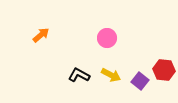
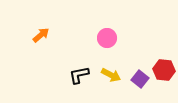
black L-shape: rotated 40 degrees counterclockwise
purple square: moved 2 px up
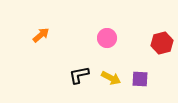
red hexagon: moved 2 px left, 27 px up; rotated 20 degrees counterclockwise
yellow arrow: moved 3 px down
purple square: rotated 36 degrees counterclockwise
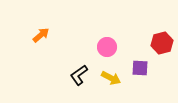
pink circle: moved 9 px down
black L-shape: rotated 25 degrees counterclockwise
purple square: moved 11 px up
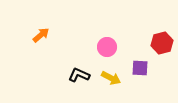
black L-shape: rotated 60 degrees clockwise
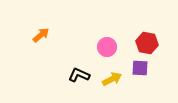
red hexagon: moved 15 px left; rotated 25 degrees clockwise
yellow arrow: moved 1 px right, 1 px down; rotated 54 degrees counterclockwise
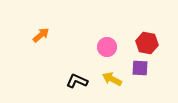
black L-shape: moved 2 px left, 6 px down
yellow arrow: rotated 126 degrees counterclockwise
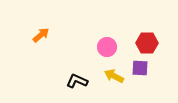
red hexagon: rotated 10 degrees counterclockwise
yellow arrow: moved 2 px right, 3 px up
